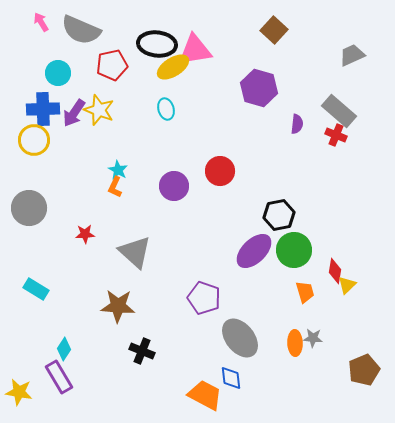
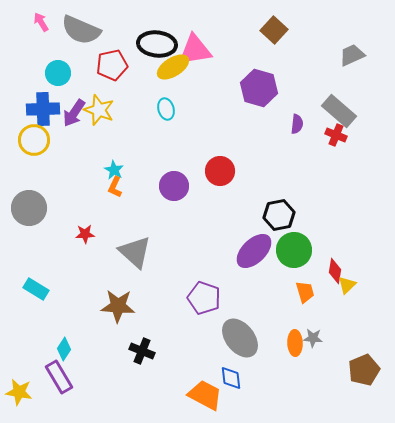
cyan star at (118, 170): moved 4 px left
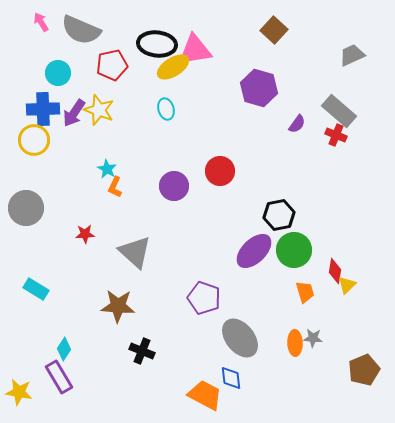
purple semicircle at (297, 124): rotated 30 degrees clockwise
cyan star at (114, 170): moved 7 px left, 1 px up
gray circle at (29, 208): moved 3 px left
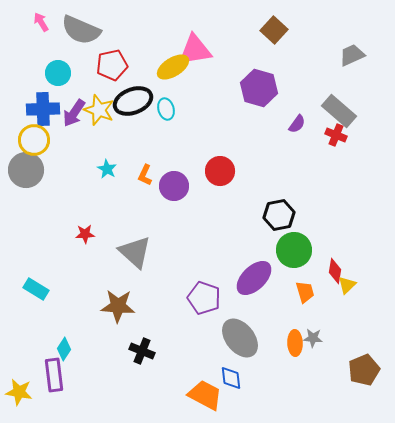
black ellipse at (157, 44): moved 24 px left, 57 px down; rotated 27 degrees counterclockwise
orange L-shape at (115, 187): moved 30 px right, 12 px up
gray circle at (26, 208): moved 38 px up
purple ellipse at (254, 251): moved 27 px down
purple rectangle at (59, 377): moved 5 px left, 2 px up; rotated 24 degrees clockwise
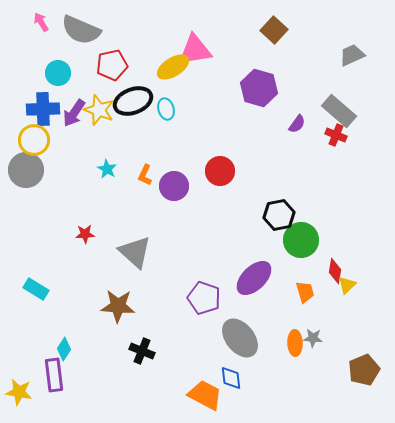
green circle at (294, 250): moved 7 px right, 10 px up
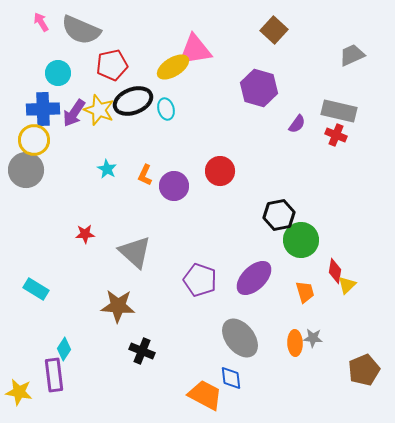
gray rectangle at (339, 111): rotated 28 degrees counterclockwise
purple pentagon at (204, 298): moved 4 px left, 18 px up
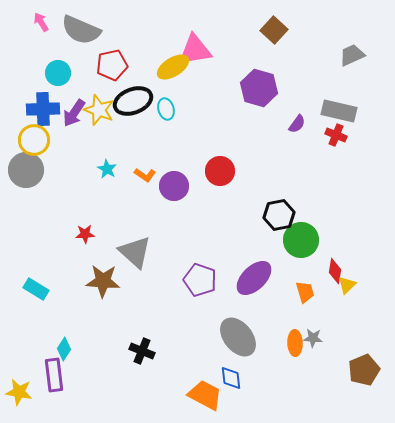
orange L-shape at (145, 175): rotated 80 degrees counterclockwise
brown star at (118, 306): moved 15 px left, 25 px up
gray ellipse at (240, 338): moved 2 px left, 1 px up
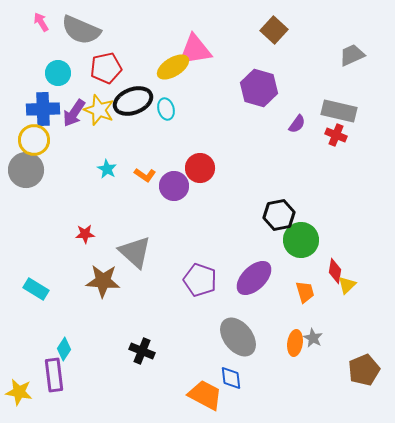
red pentagon at (112, 65): moved 6 px left, 3 px down
red circle at (220, 171): moved 20 px left, 3 px up
gray star at (313, 338): rotated 24 degrees clockwise
orange ellipse at (295, 343): rotated 10 degrees clockwise
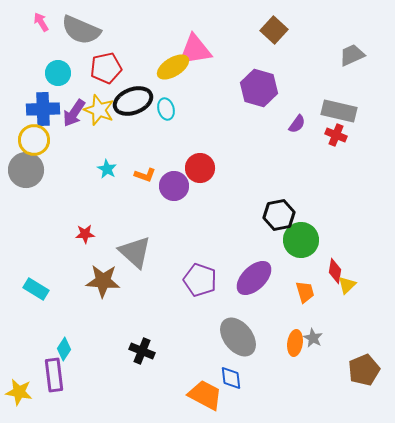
orange L-shape at (145, 175): rotated 15 degrees counterclockwise
